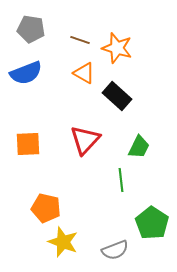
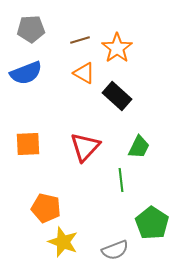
gray pentagon: rotated 12 degrees counterclockwise
brown line: rotated 36 degrees counterclockwise
orange star: rotated 20 degrees clockwise
red triangle: moved 7 px down
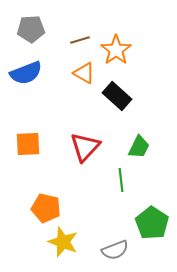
orange star: moved 1 px left, 2 px down
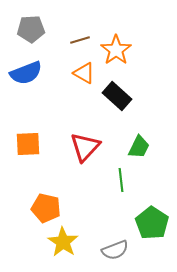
yellow star: rotated 12 degrees clockwise
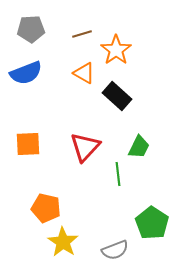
brown line: moved 2 px right, 6 px up
green line: moved 3 px left, 6 px up
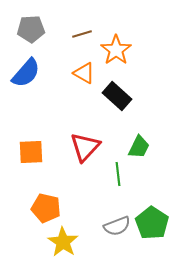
blue semicircle: rotated 28 degrees counterclockwise
orange square: moved 3 px right, 8 px down
gray semicircle: moved 2 px right, 24 px up
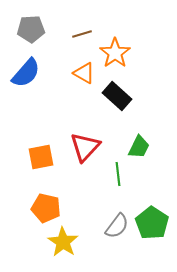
orange star: moved 1 px left, 3 px down
orange square: moved 10 px right, 5 px down; rotated 8 degrees counterclockwise
gray semicircle: rotated 32 degrees counterclockwise
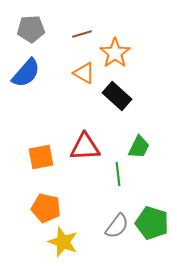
red triangle: rotated 44 degrees clockwise
green pentagon: rotated 16 degrees counterclockwise
yellow star: rotated 12 degrees counterclockwise
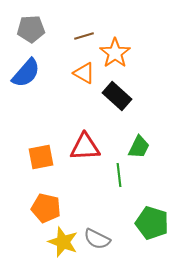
brown line: moved 2 px right, 2 px down
green line: moved 1 px right, 1 px down
gray semicircle: moved 20 px left, 13 px down; rotated 80 degrees clockwise
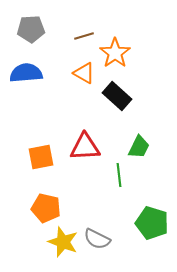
blue semicircle: rotated 136 degrees counterclockwise
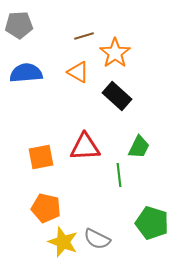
gray pentagon: moved 12 px left, 4 px up
orange triangle: moved 6 px left, 1 px up
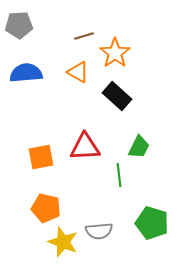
gray semicircle: moved 2 px right, 8 px up; rotated 32 degrees counterclockwise
